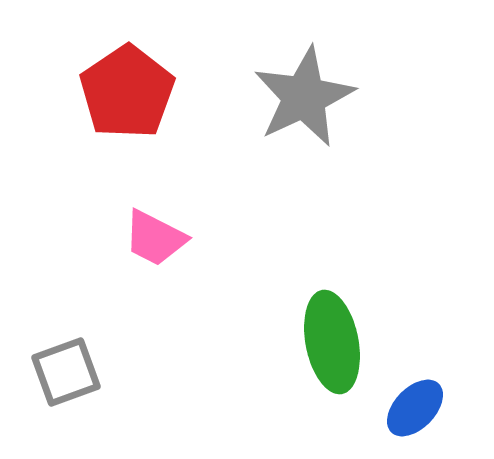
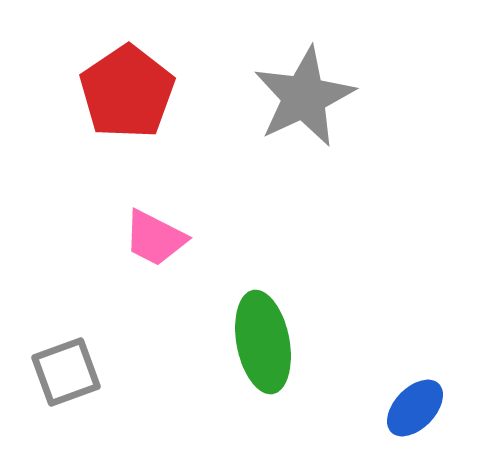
green ellipse: moved 69 px left
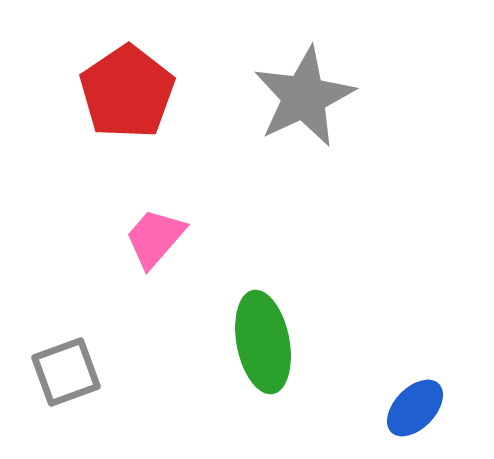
pink trapezoid: rotated 104 degrees clockwise
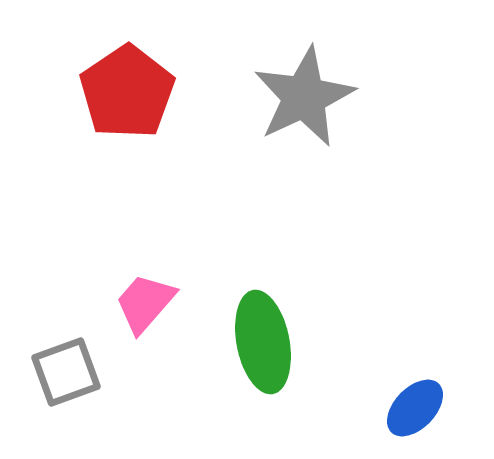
pink trapezoid: moved 10 px left, 65 px down
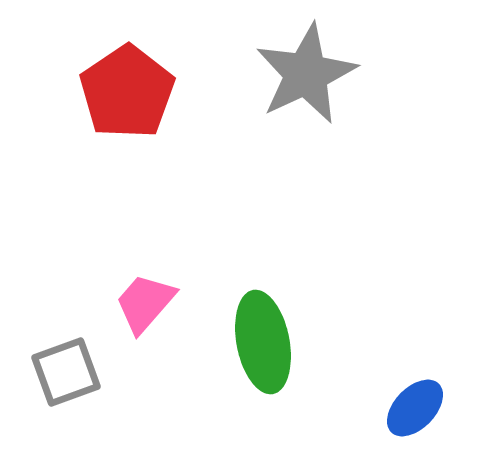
gray star: moved 2 px right, 23 px up
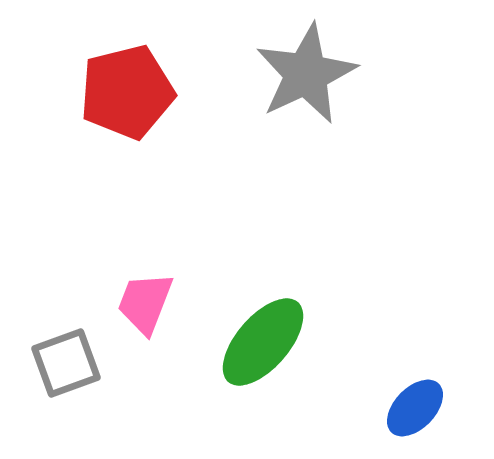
red pentagon: rotated 20 degrees clockwise
pink trapezoid: rotated 20 degrees counterclockwise
green ellipse: rotated 52 degrees clockwise
gray square: moved 9 px up
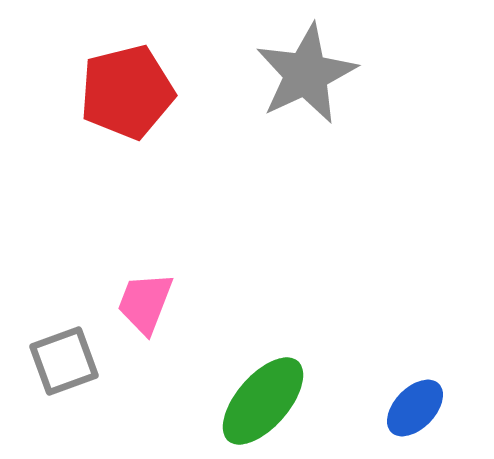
green ellipse: moved 59 px down
gray square: moved 2 px left, 2 px up
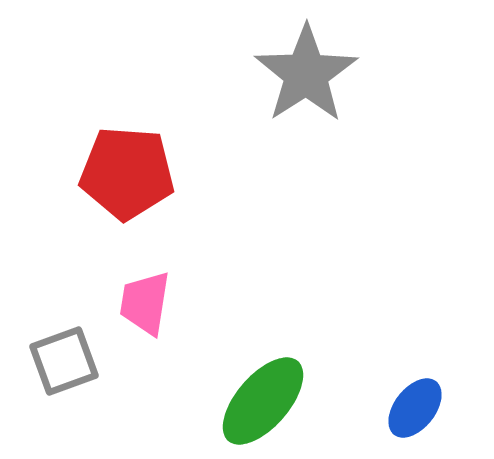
gray star: rotated 8 degrees counterclockwise
red pentagon: moved 81 px down; rotated 18 degrees clockwise
pink trapezoid: rotated 12 degrees counterclockwise
blue ellipse: rotated 6 degrees counterclockwise
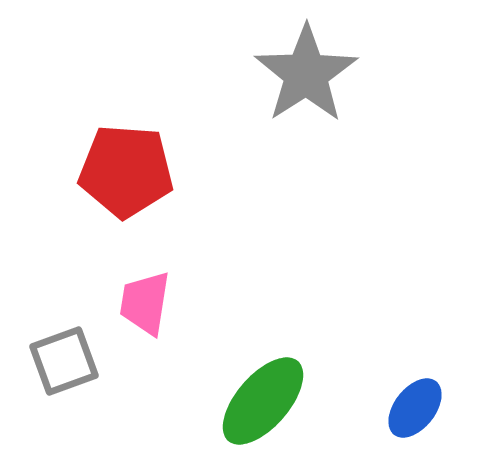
red pentagon: moved 1 px left, 2 px up
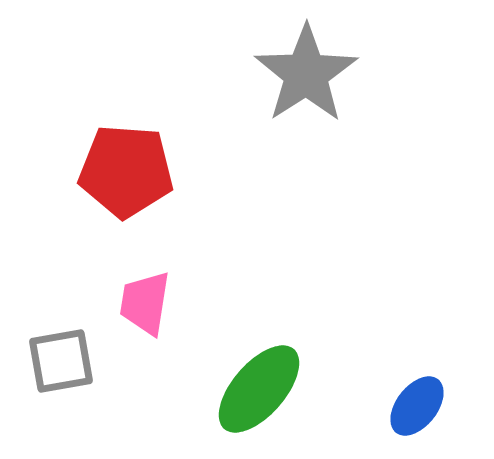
gray square: moved 3 px left; rotated 10 degrees clockwise
green ellipse: moved 4 px left, 12 px up
blue ellipse: moved 2 px right, 2 px up
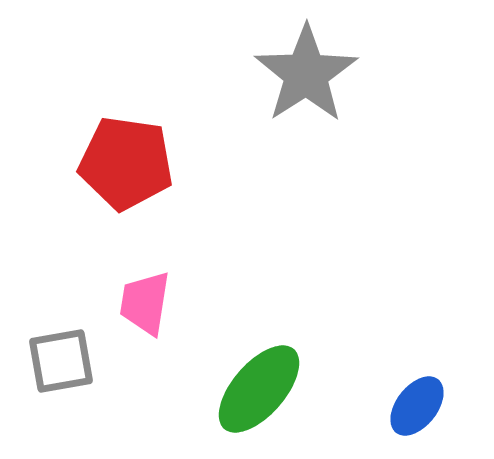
red pentagon: moved 8 px up; rotated 4 degrees clockwise
